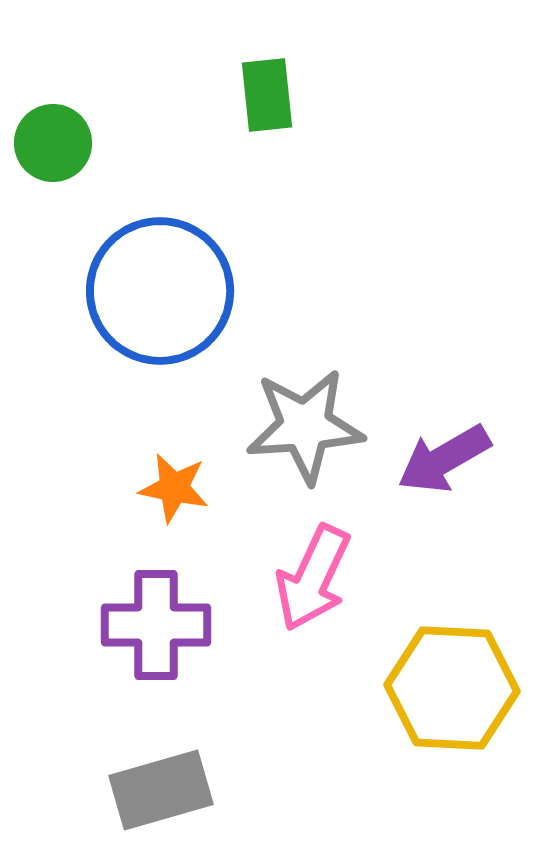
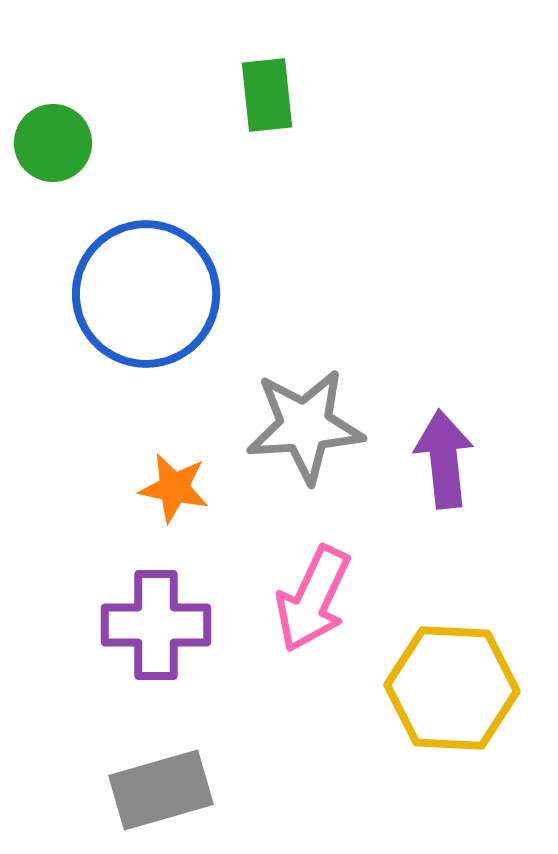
blue circle: moved 14 px left, 3 px down
purple arrow: rotated 114 degrees clockwise
pink arrow: moved 21 px down
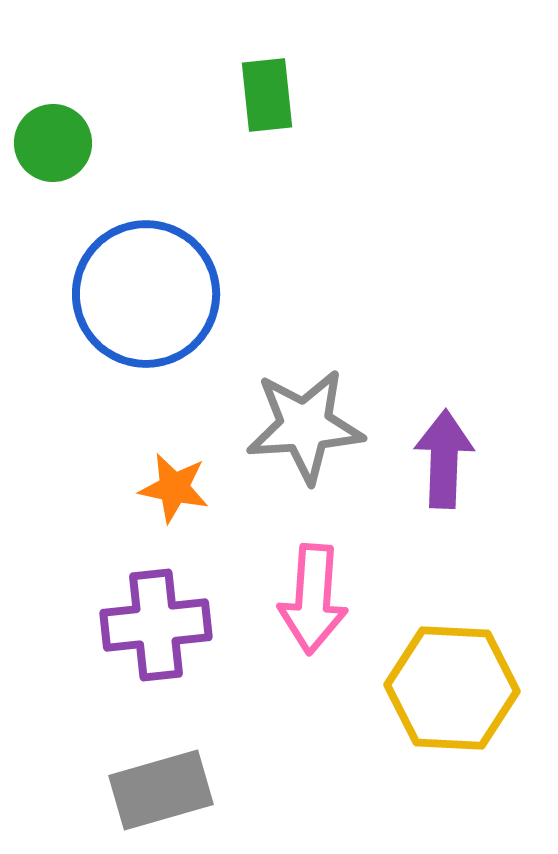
purple arrow: rotated 8 degrees clockwise
pink arrow: rotated 21 degrees counterclockwise
purple cross: rotated 6 degrees counterclockwise
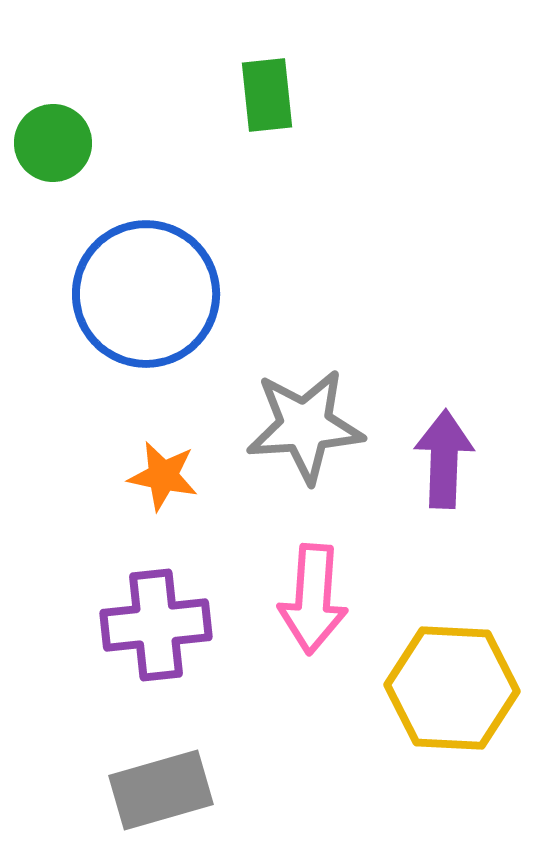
orange star: moved 11 px left, 12 px up
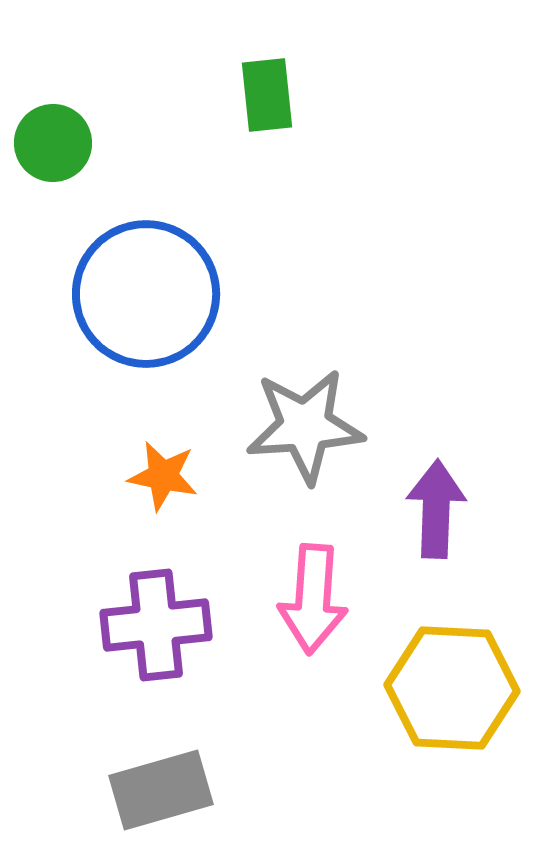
purple arrow: moved 8 px left, 50 px down
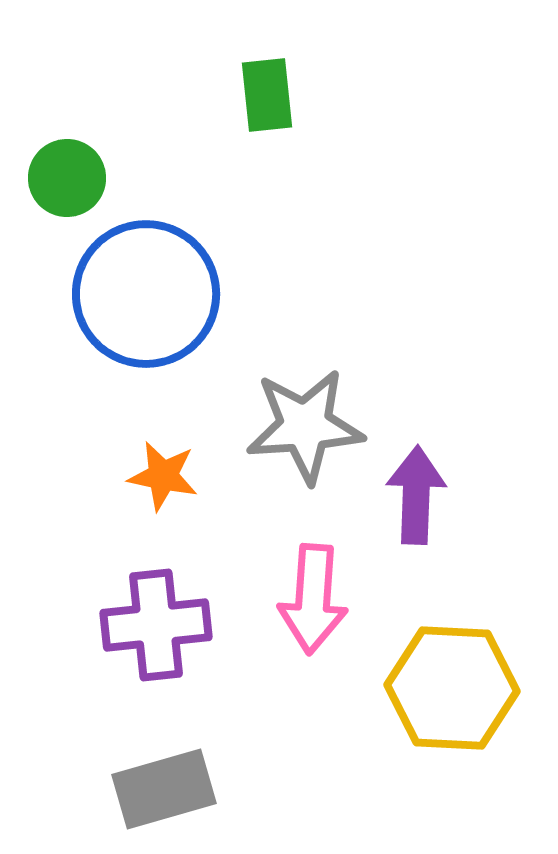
green circle: moved 14 px right, 35 px down
purple arrow: moved 20 px left, 14 px up
gray rectangle: moved 3 px right, 1 px up
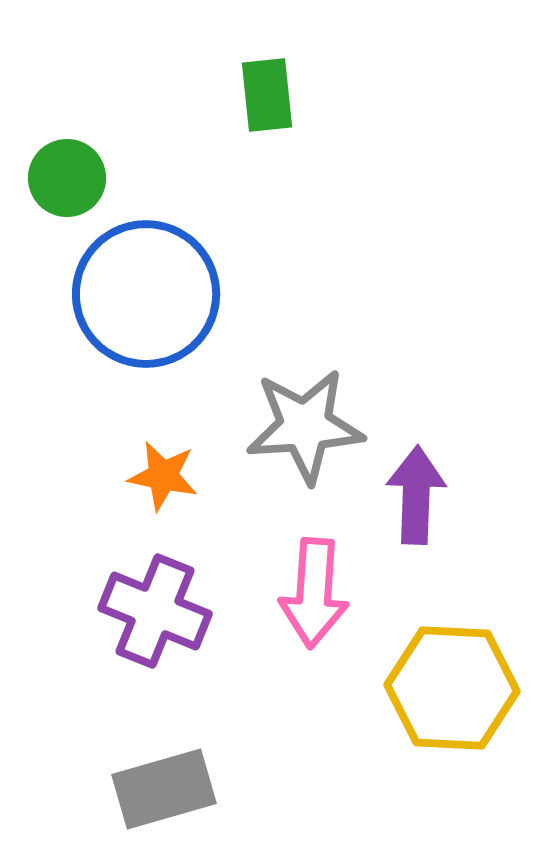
pink arrow: moved 1 px right, 6 px up
purple cross: moved 1 px left, 14 px up; rotated 28 degrees clockwise
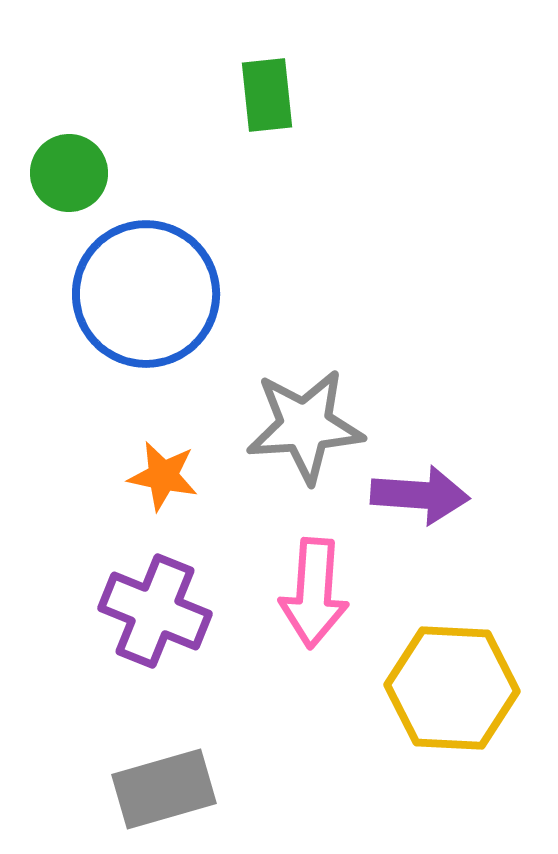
green circle: moved 2 px right, 5 px up
purple arrow: moved 4 px right; rotated 92 degrees clockwise
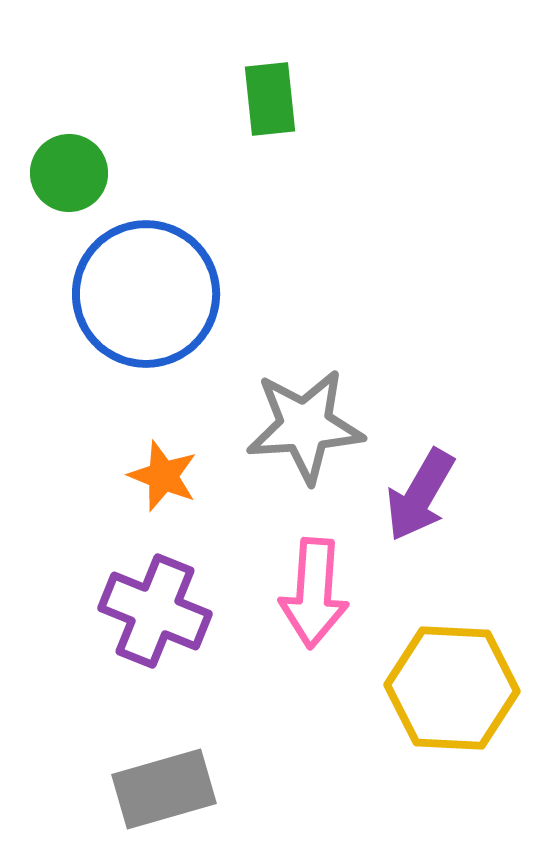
green rectangle: moved 3 px right, 4 px down
orange star: rotated 10 degrees clockwise
purple arrow: rotated 116 degrees clockwise
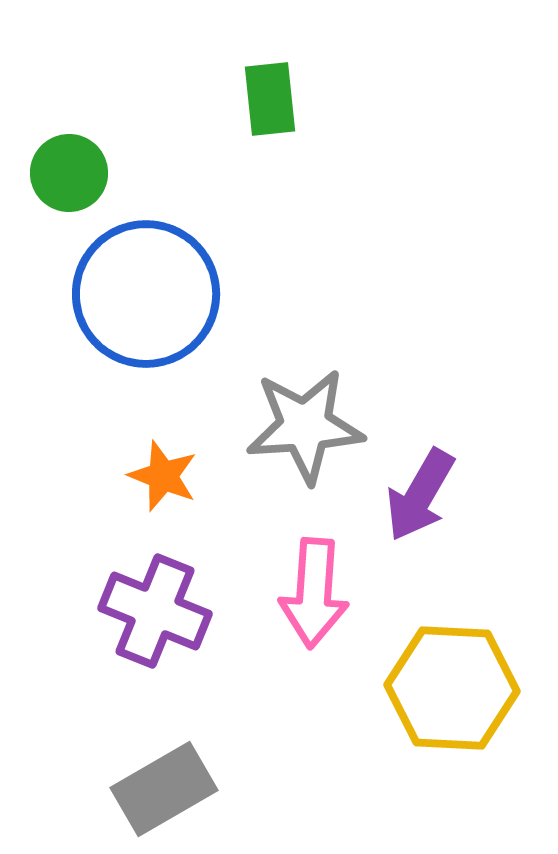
gray rectangle: rotated 14 degrees counterclockwise
